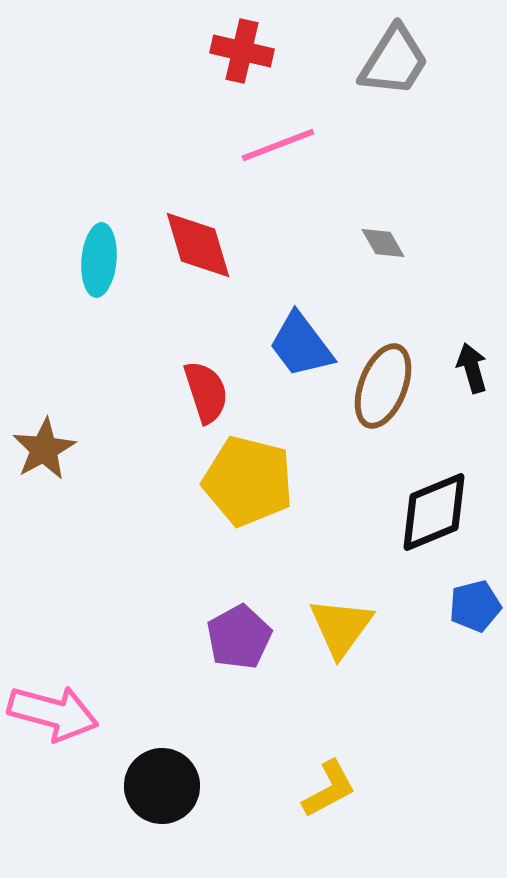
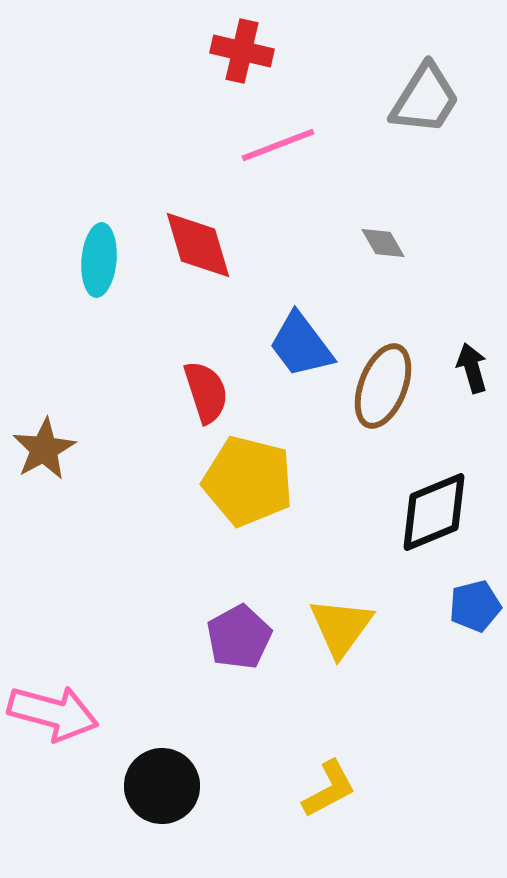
gray trapezoid: moved 31 px right, 38 px down
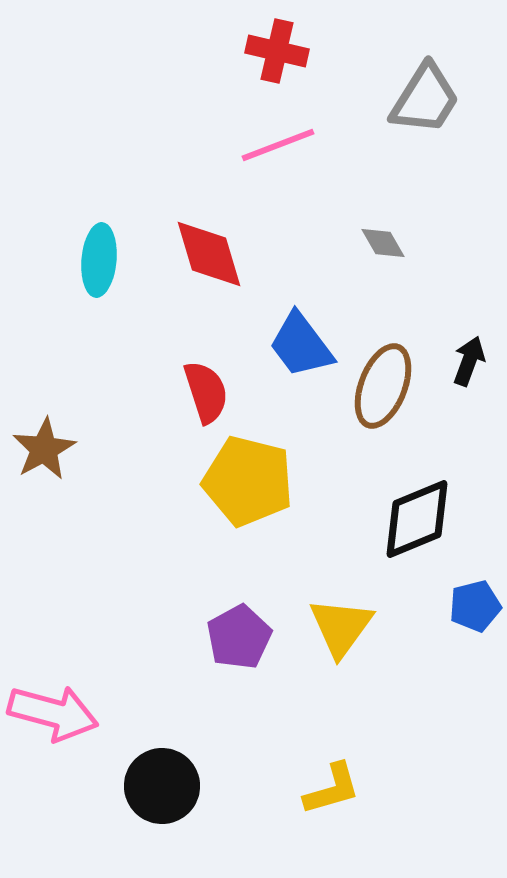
red cross: moved 35 px right
red diamond: moved 11 px right, 9 px down
black arrow: moved 3 px left, 7 px up; rotated 36 degrees clockwise
black diamond: moved 17 px left, 7 px down
yellow L-shape: moved 3 px right; rotated 12 degrees clockwise
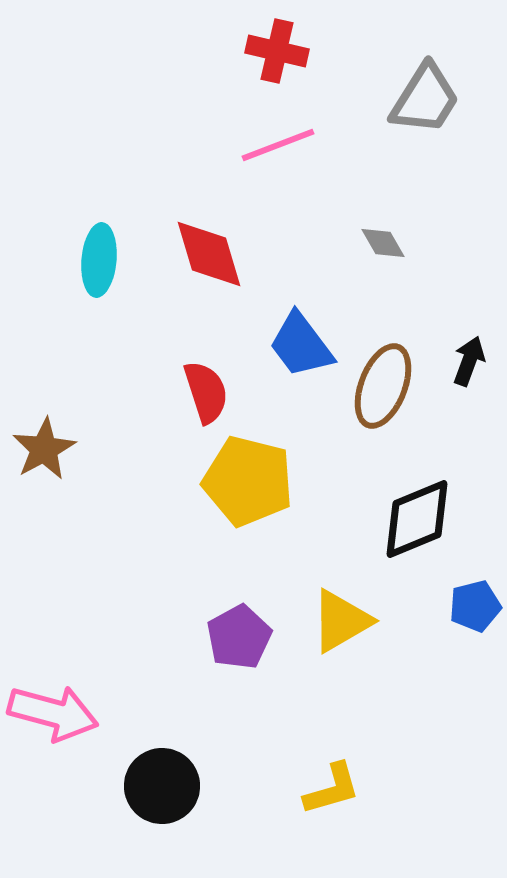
yellow triangle: moved 6 px up; rotated 24 degrees clockwise
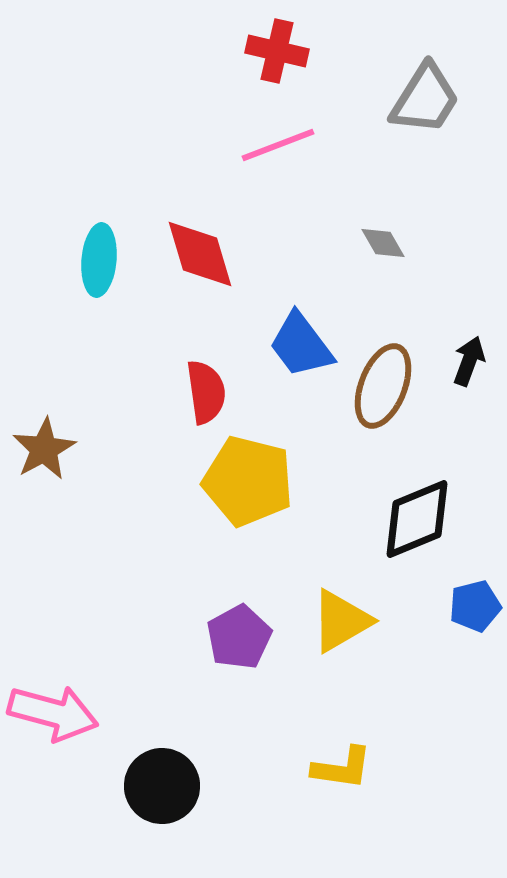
red diamond: moved 9 px left
red semicircle: rotated 10 degrees clockwise
yellow L-shape: moved 10 px right, 21 px up; rotated 24 degrees clockwise
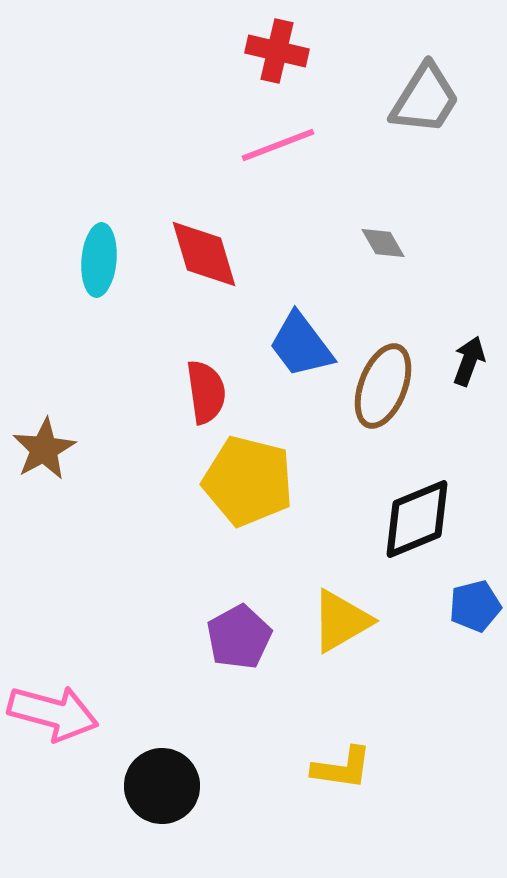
red diamond: moved 4 px right
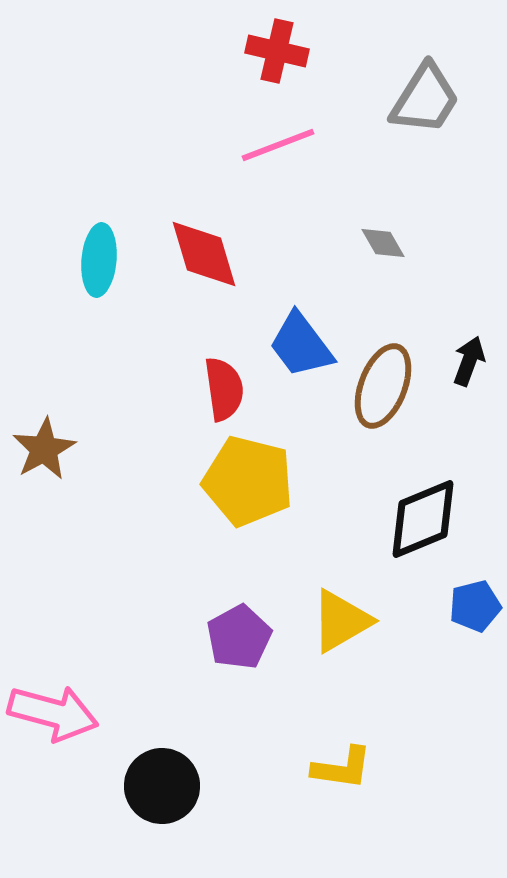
red semicircle: moved 18 px right, 3 px up
black diamond: moved 6 px right
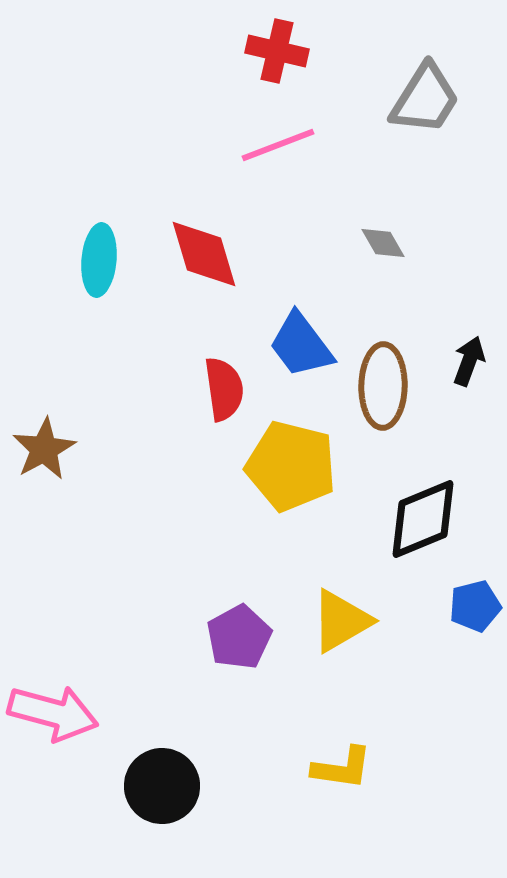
brown ellipse: rotated 20 degrees counterclockwise
yellow pentagon: moved 43 px right, 15 px up
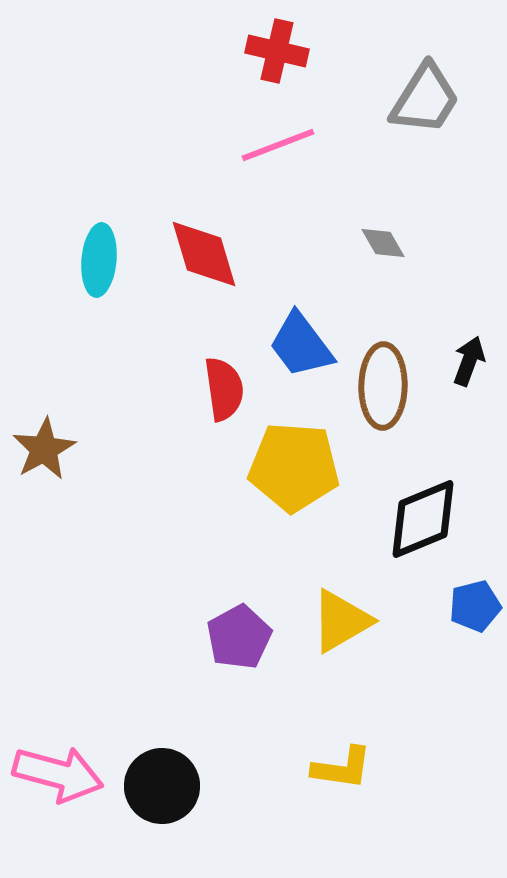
yellow pentagon: moved 3 px right, 1 px down; rotated 10 degrees counterclockwise
pink arrow: moved 5 px right, 61 px down
